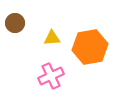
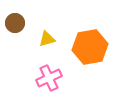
yellow triangle: moved 5 px left, 1 px down; rotated 12 degrees counterclockwise
pink cross: moved 2 px left, 2 px down
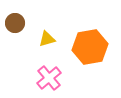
pink cross: rotated 15 degrees counterclockwise
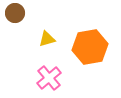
brown circle: moved 10 px up
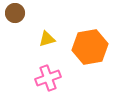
pink cross: moved 1 px left; rotated 20 degrees clockwise
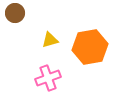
yellow triangle: moved 3 px right, 1 px down
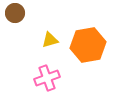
orange hexagon: moved 2 px left, 2 px up
pink cross: moved 1 px left
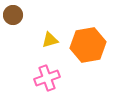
brown circle: moved 2 px left, 2 px down
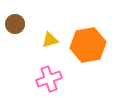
brown circle: moved 2 px right, 9 px down
pink cross: moved 2 px right, 1 px down
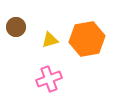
brown circle: moved 1 px right, 3 px down
orange hexagon: moved 1 px left, 6 px up
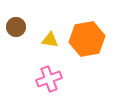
yellow triangle: rotated 24 degrees clockwise
